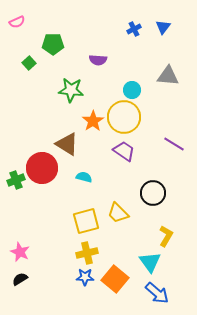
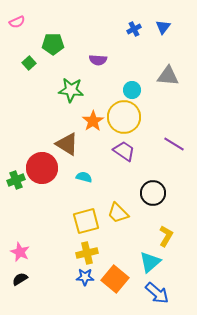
cyan triangle: rotated 25 degrees clockwise
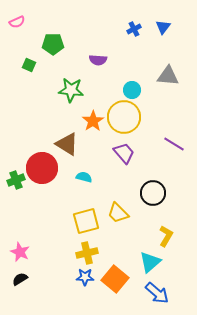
green square: moved 2 px down; rotated 24 degrees counterclockwise
purple trapezoid: moved 2 px down; rotated 15 degrees clockwise
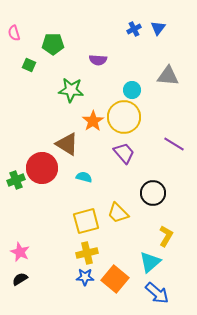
pink semicircle: moved 3 px left, 11 px down; rotated 98 degrees clockwise
blue triangle: moved 5 px left, 1 px down
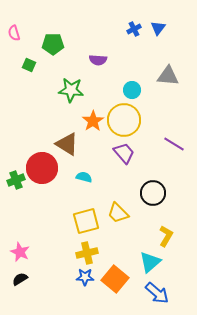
yellow circle: moved 3 px down
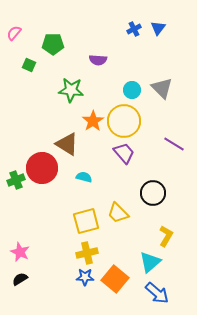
pink semicircle: rotated 56 degrees clockwise
gray triangle: moved 6 px left, 12 px down; rotated 40 degrees clockwise
yellow circle: moved 1 px down
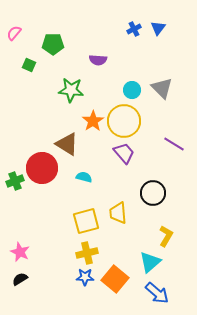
green cross: moved 1 px left, 1 px down
yellow trapezoid: rotated 40 degrees clockwise
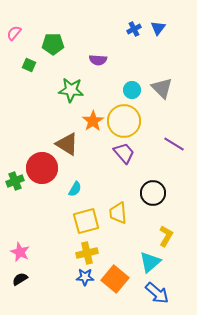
cyan semicircle: moved 9 px left, 12 px down; rotated 105 degrees clockwise
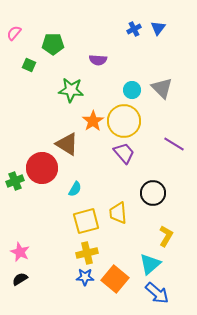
cyan triangle: moved 2 px down
